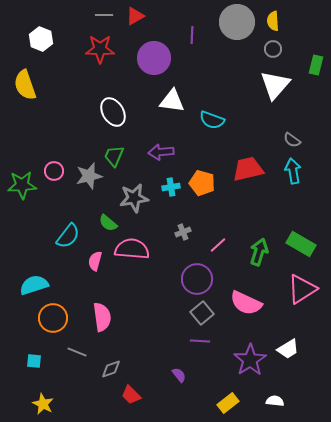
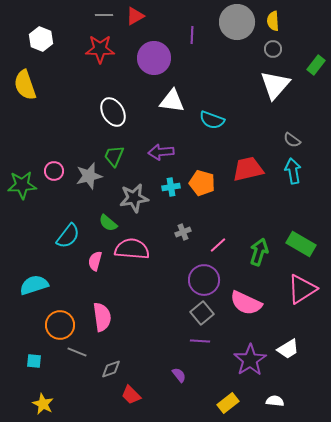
green rectangle at (316, 65): rotated 24 degrees clockwise
purple circle at (197, 279): moved 7 px right, 1 px down
orange circle at (53, 318): moved 7 px right, 7 px down
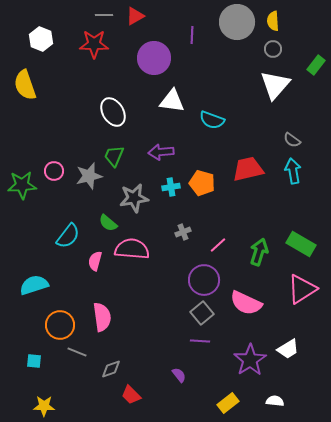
red star at (100, 49): moved 6 px left, 5 px up
yellow star at (43, 404): moved 1 px right, 2 px down; rotated 25 degrees counterclockwise
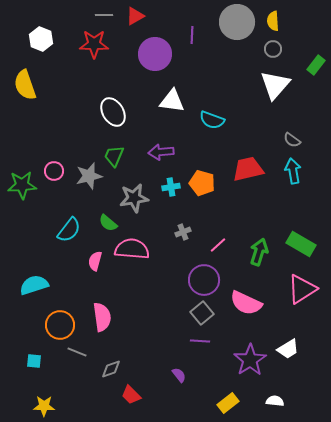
purple circle at (154, 58): moved 1 px right, 4 px up
cyan semicircle at (68, 236): moved 1 px right, 6 px up
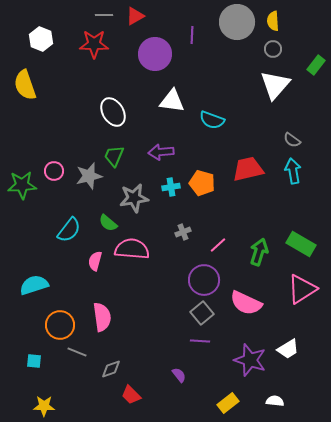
purple star at (250, 360): rotated 20 degrees counterclockwise
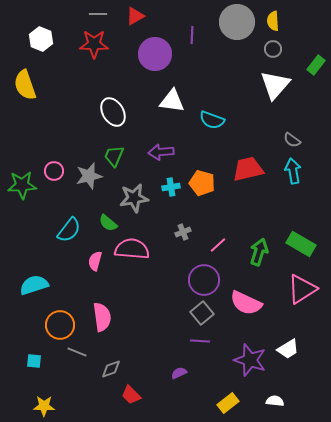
gray line at (104, 15): moved 6 px left, 1 px up
purple semicircle at (179, 375): moved 2 px up; rotated 77 degrees counterclockwise
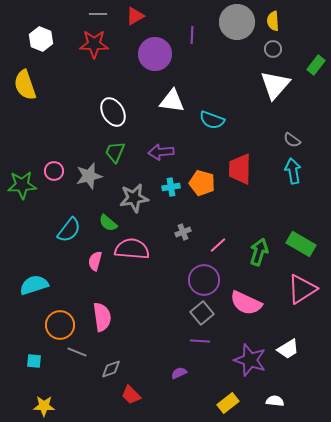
green trapezoid at (114, 156): moved 1 px right, 4 px up
red trapezoid at (248, 169): moved 8 px left; rotated 76 degrees counterclockwise
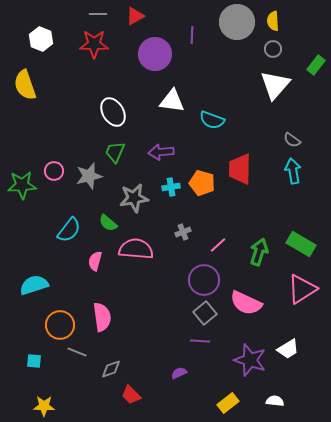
pink semicircle at (132, 249): moved 4 px right
gray square at (202, 313): moved 3 px right
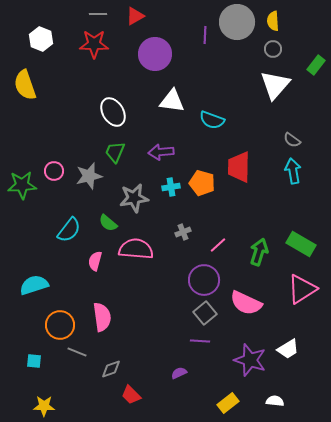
purple line at (192, 35): moved 13 px right
red trapezoid at (240, 169): moved 1 px left, 2 px up
